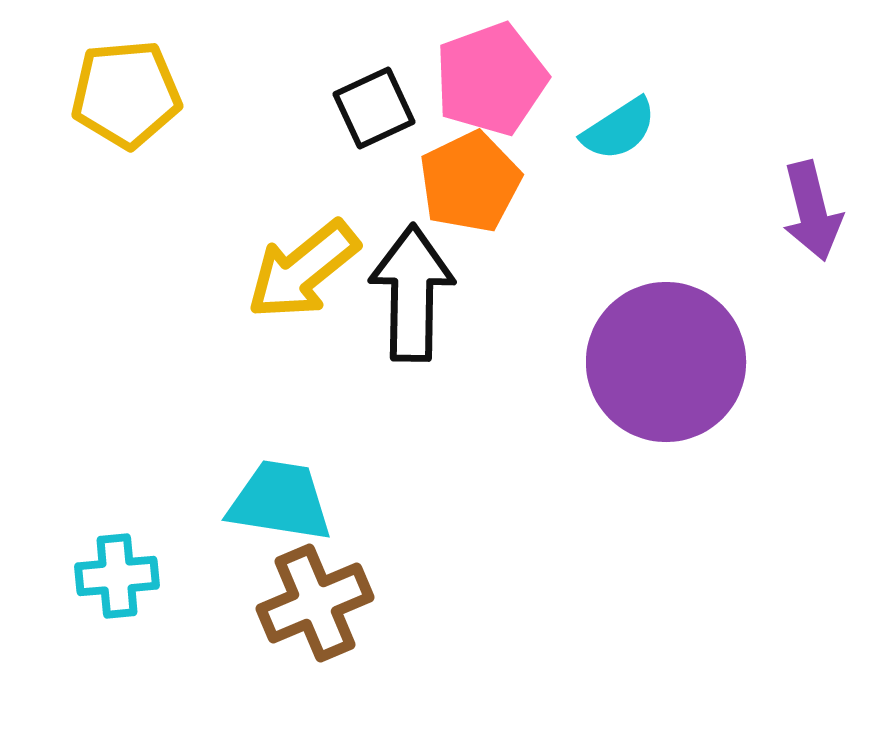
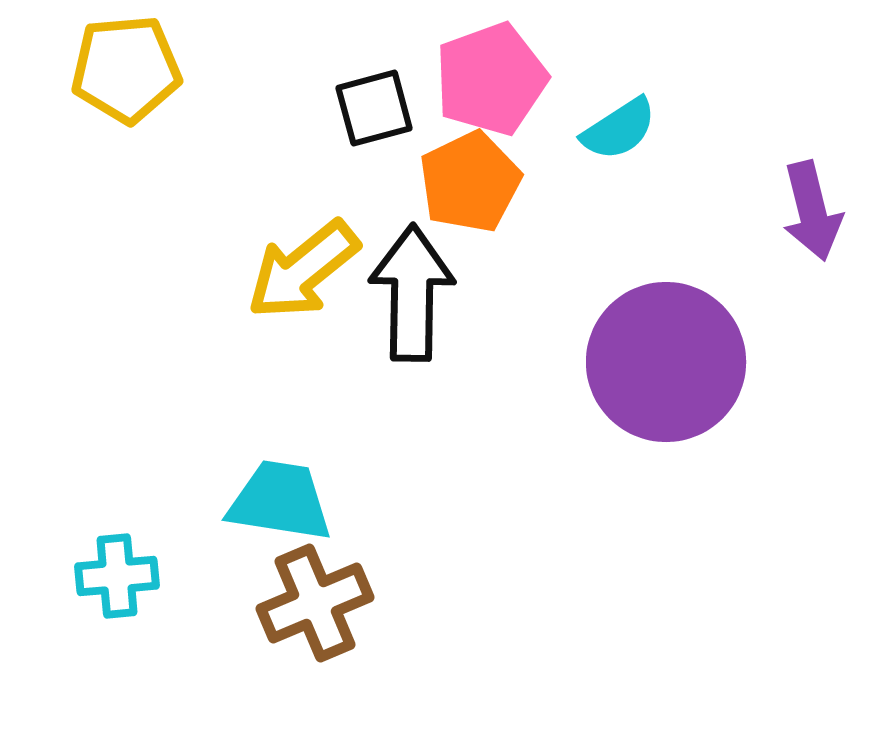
yellow pentagon: moved 25 px up
black square: rotated 10 degrees clockwise
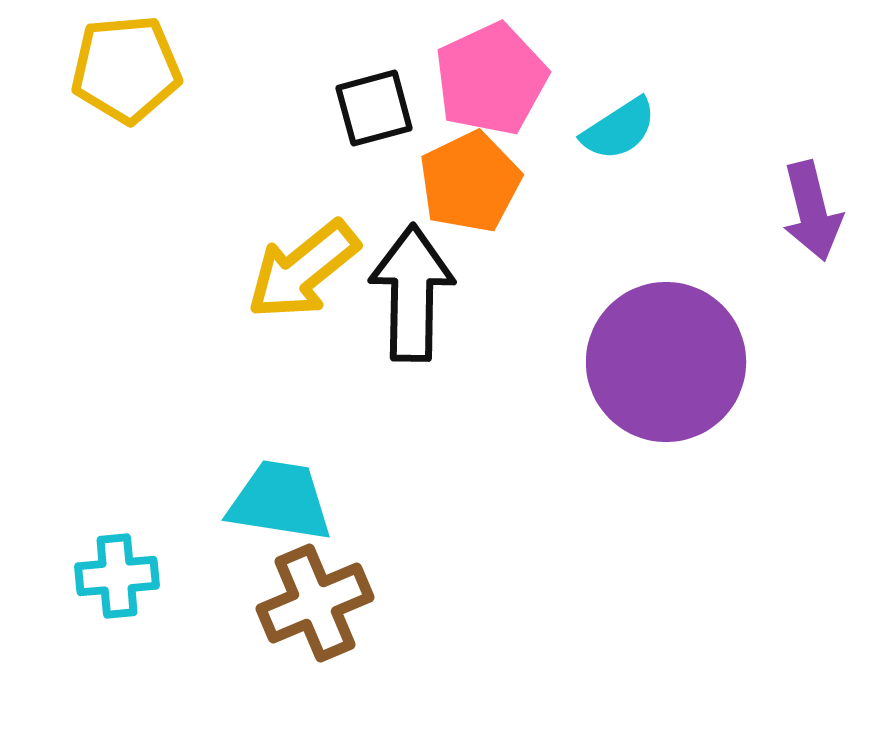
pink pentagon: rotated 5 degrees counterclockwise
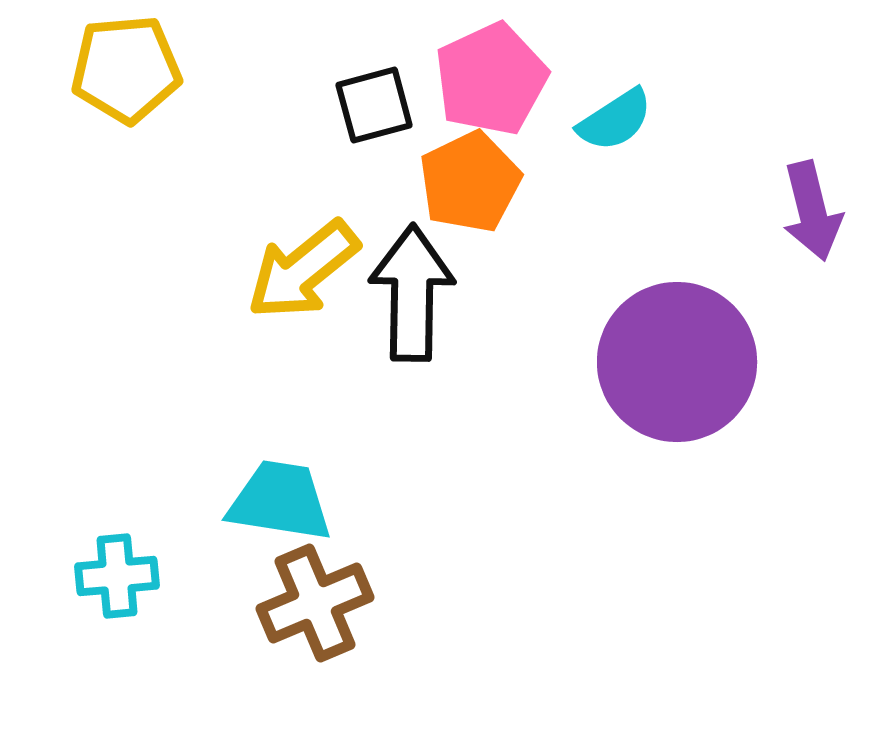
black square: moved 3 px up
cyan semicircle: moved 4 px left, 9 px up
purple circle: moved 11 px right
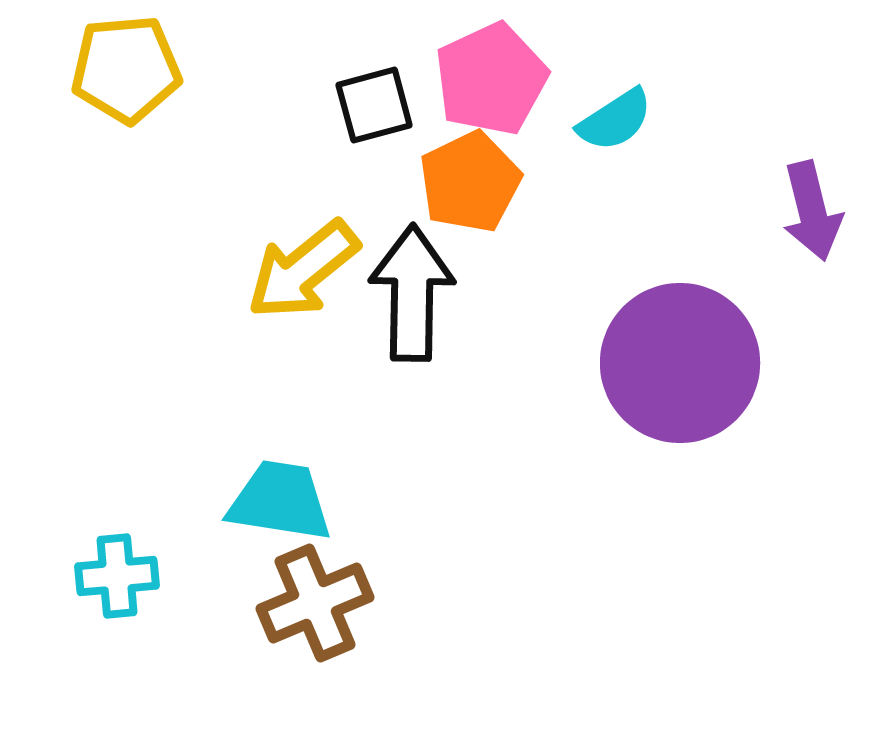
purple circle: moved 3 px right, 1 px down
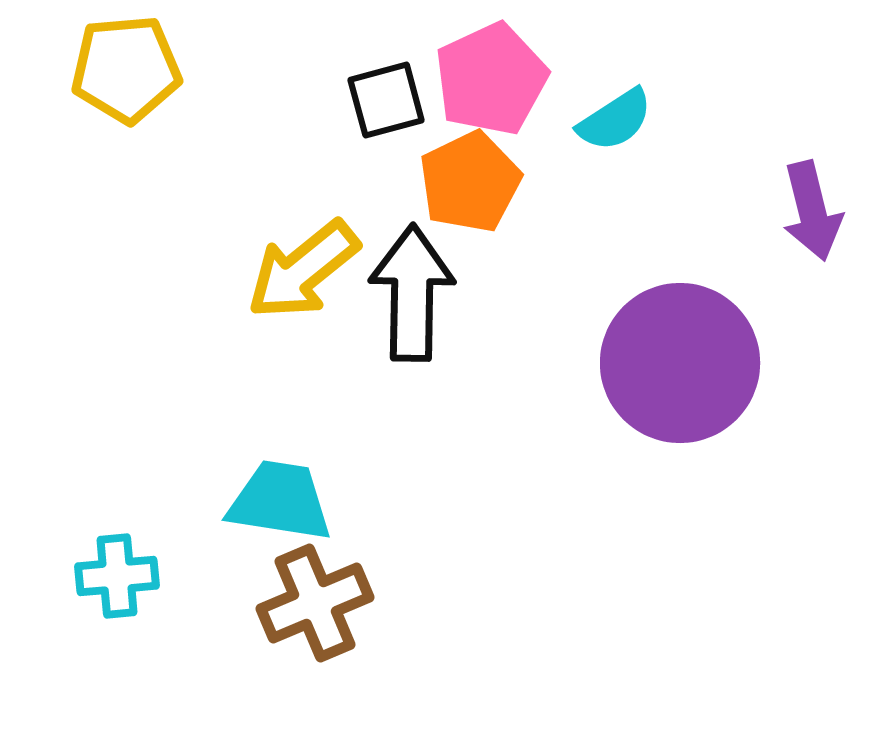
black square: moved 12 px right, 5 px up
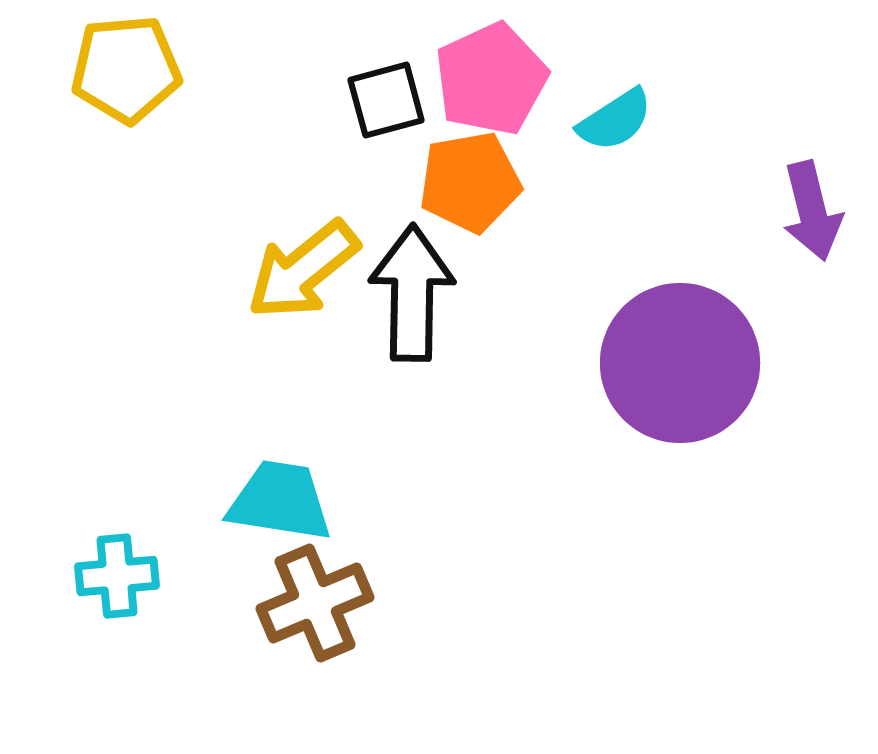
orange pentagon: rotated 16 degrees clockwise
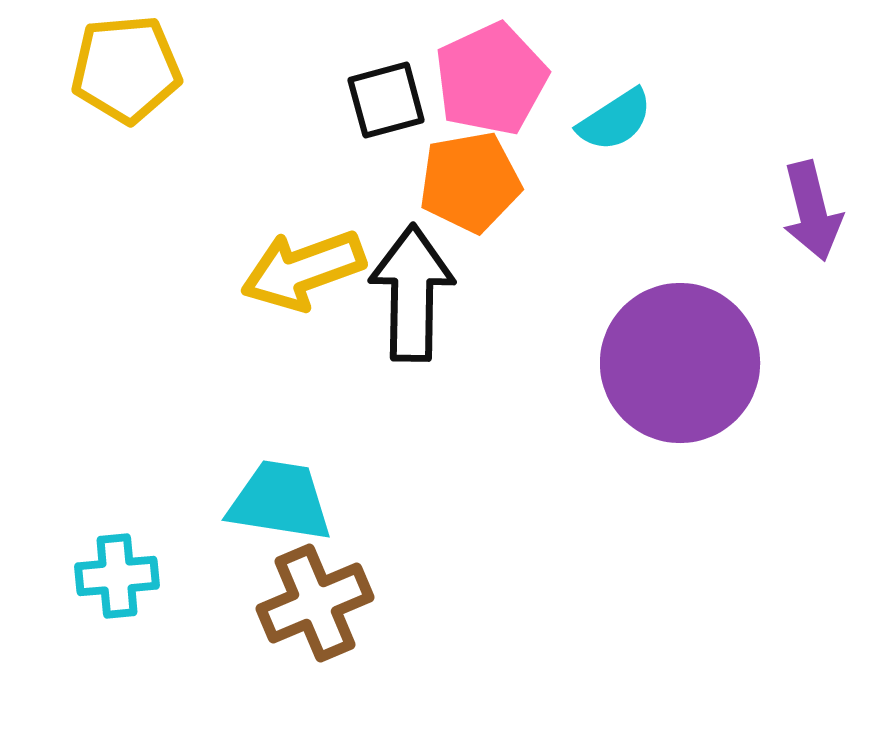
yellow arrow: rotated 19 degrees clockwise
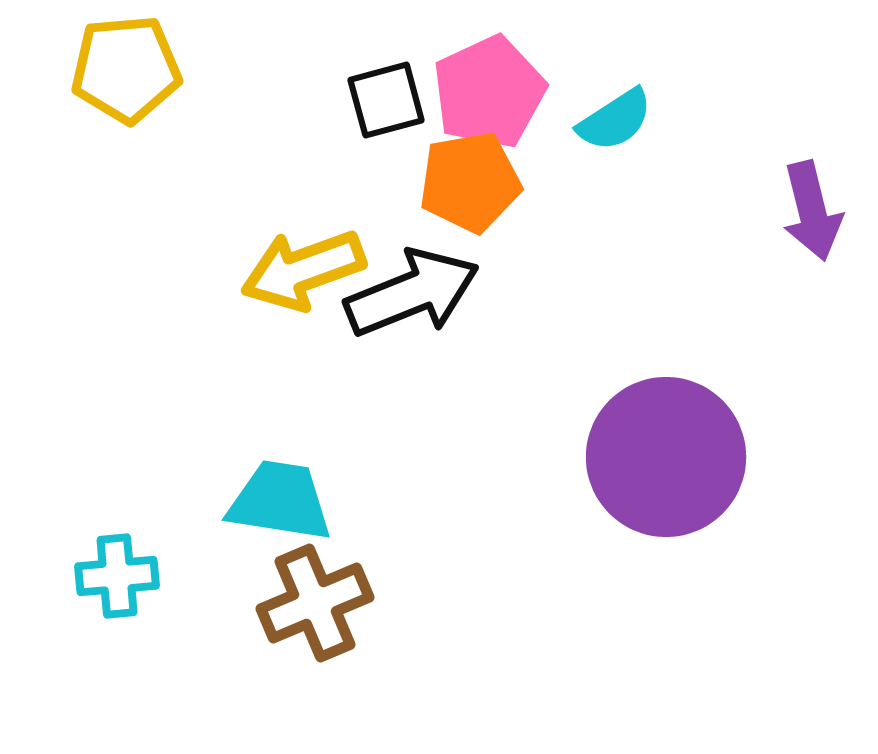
pink pentagon: moved 2 px left, 13 px down
black arrow: rotated 67 degrees clockwise
purple circle: moved 14 px left, 94 px down
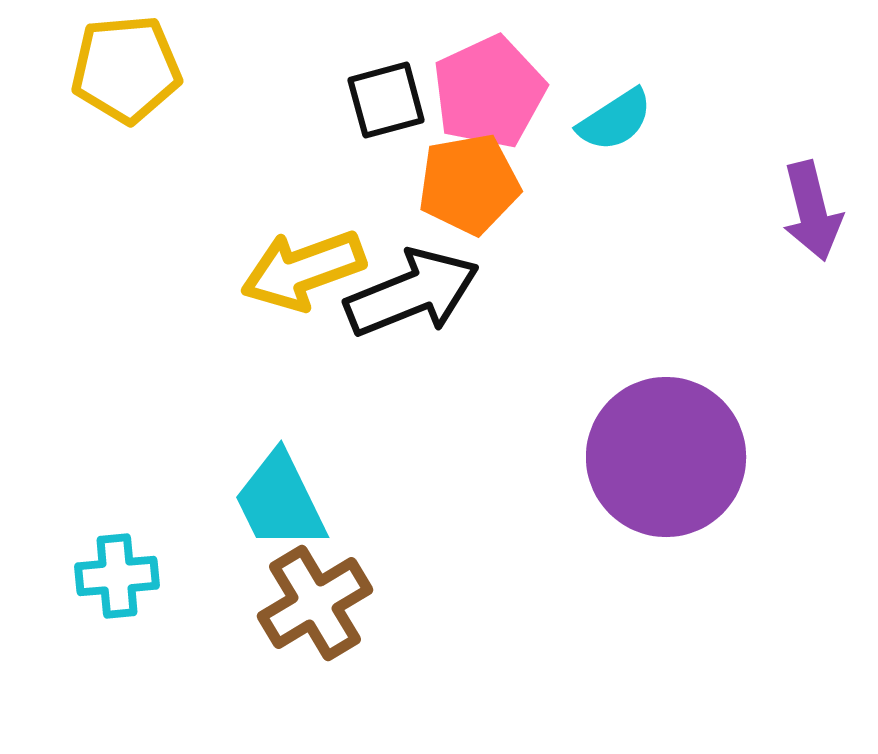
orange pentagon: moved 1 px left, 2 px down
cyan trapezoid: rotated 125 degrees counterclockwise
brown cross: rotated 8 degrees counterclockwise
